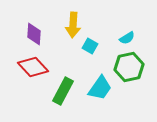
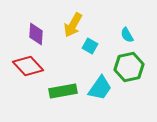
yellow arrow: rotated 25 degrees clockwise
purple diamond: moved 2 px right
cyan semicircle: moved 3 px up; rotated 91 degrees clockwise
red diamond: moved 5 px left, 1 px up
green rectangle: rotated 52 degrees clockwise
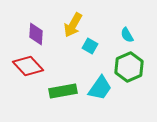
green hexagon: rotated 12 degrees counterclockwise
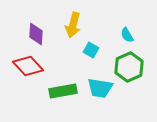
yellow arrow: rotated 15 degrees counterclockwise
cyan square: moved 1 px right, 4 px down
cyan trapezoid: rotated 64 degrees clockwise
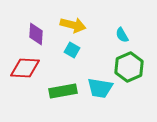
yellow arrow: rotated 90 degrees counterclockwise
cyan semicircle: moved 5 px left
cyan square: moved 19 px left
red diamond: moved 3 px left, 2 px down; rotated 44 degrees counterclockwise
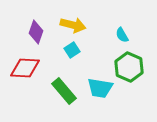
purple diamond: moved 2 px up; rotated 15 degrees clockwise
cyan square: rotated 28 degrees clockwise
green hexagon: rotated 12 degrees counterclockwise
green rectangle: moved 1 px right; rotated 60 degrees clockwise
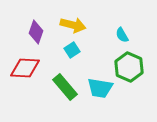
green rectangle: moved 1 px right, 4 px up
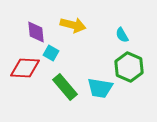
purple diamond: rotated 25 degrees counterclockwise
cyan square: moved 21 px left, 3 px down; rotated 28 degrees counterclockwise
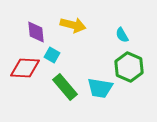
cyan square: moved 1 px right, 2 px down
